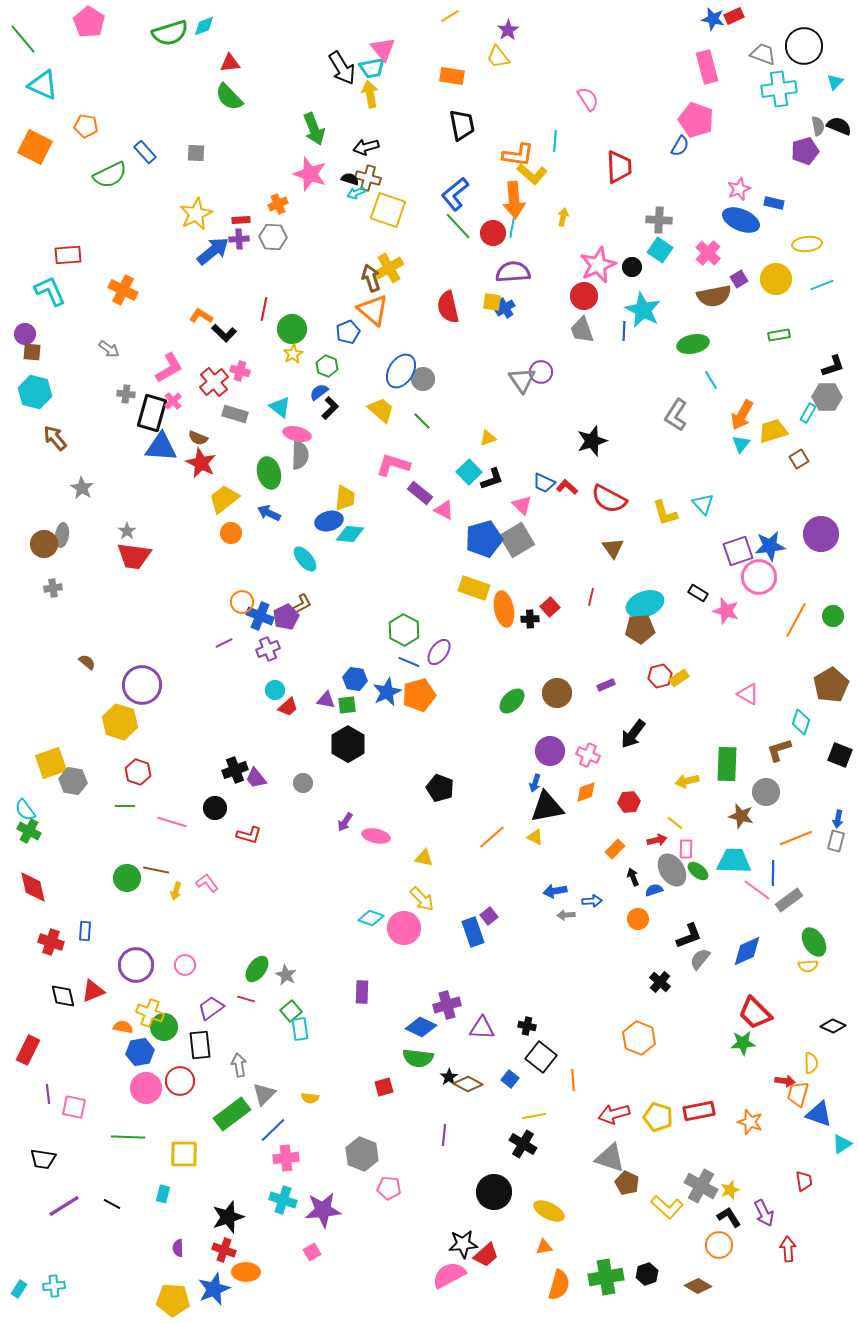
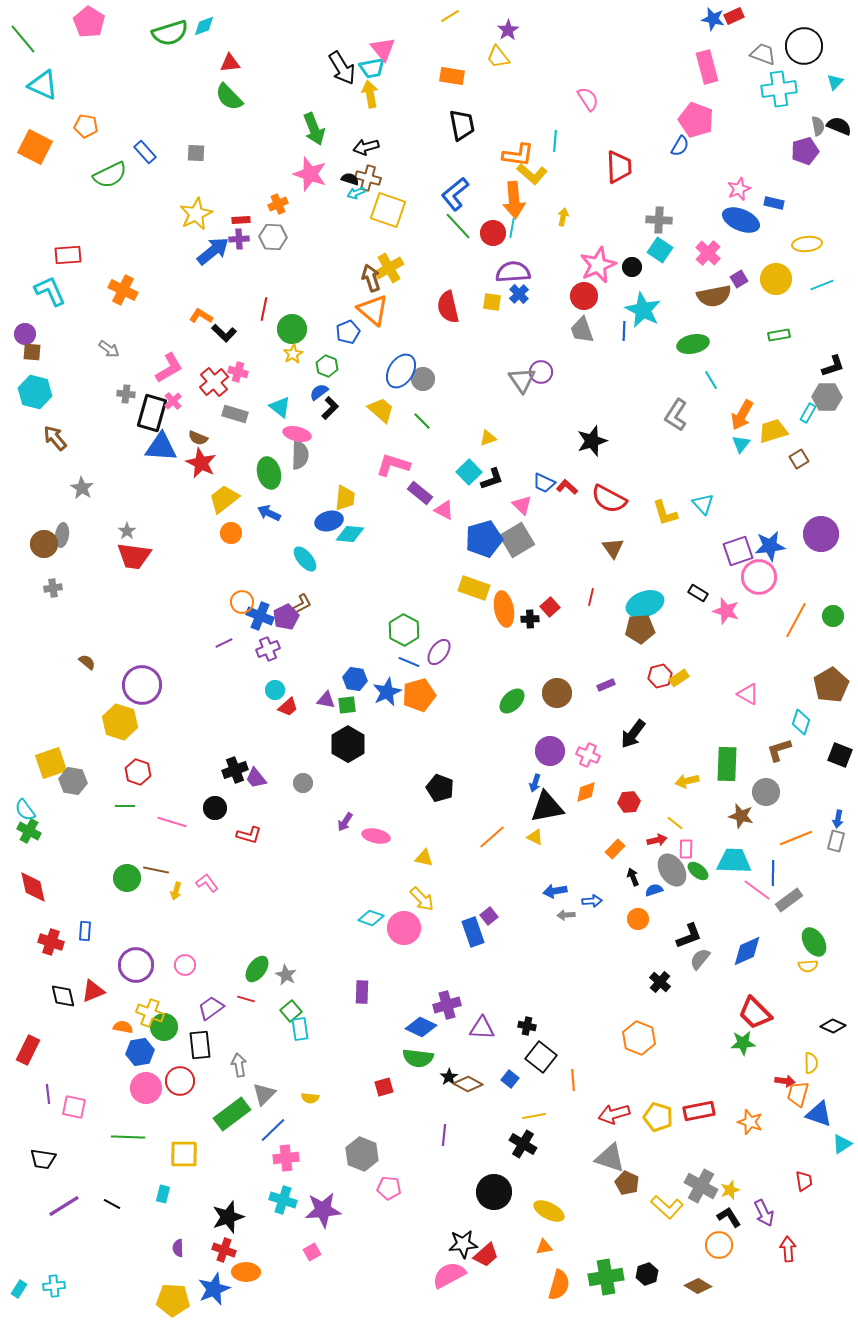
blue cross at (505, 308): moved 14 px right, 14 px up; rotated 12 degrees counterclockwise
pink cross at (240, 371): moved 2 px left, 1 px down
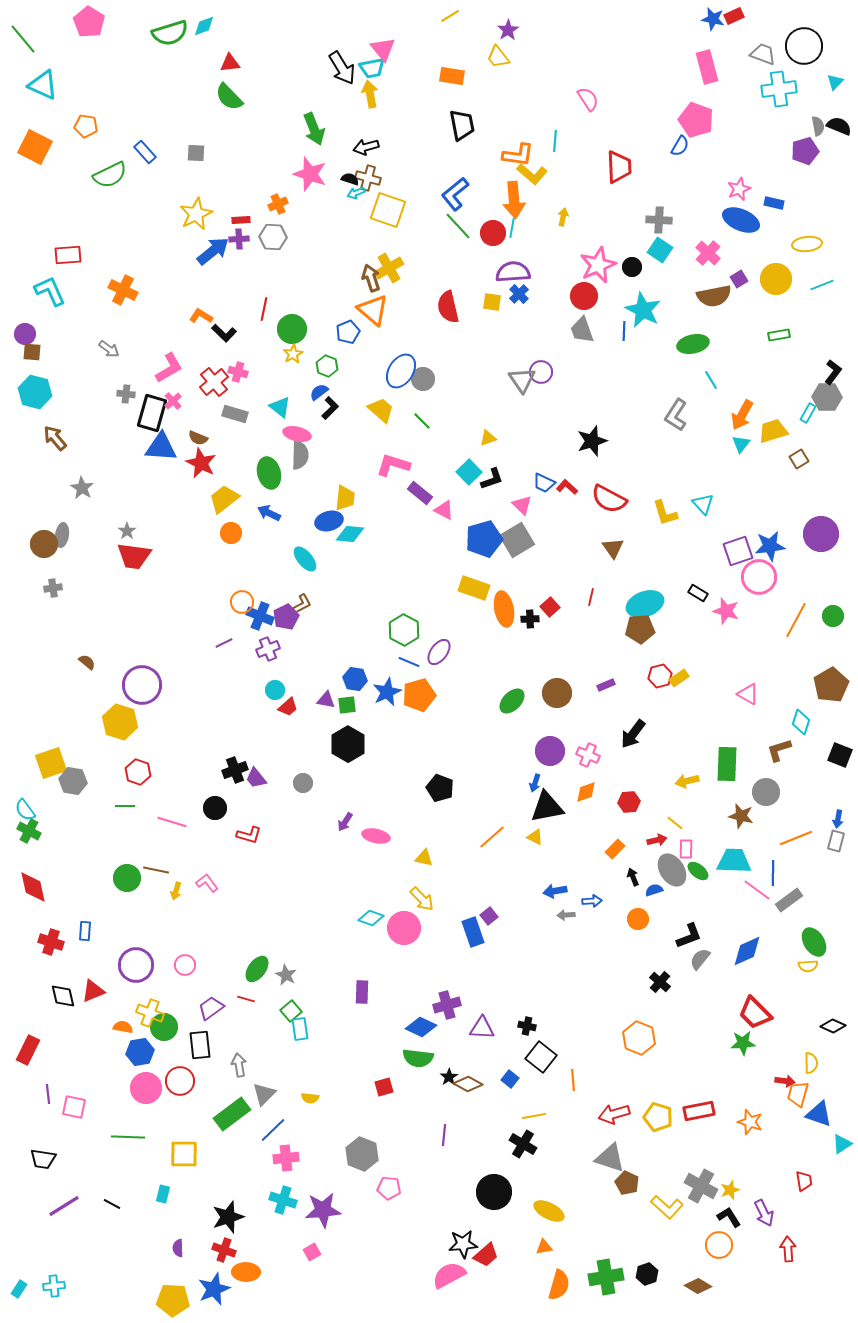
black L-shape at (833, 366): moved 6 px down; rotated 35 degrees counterclockwise
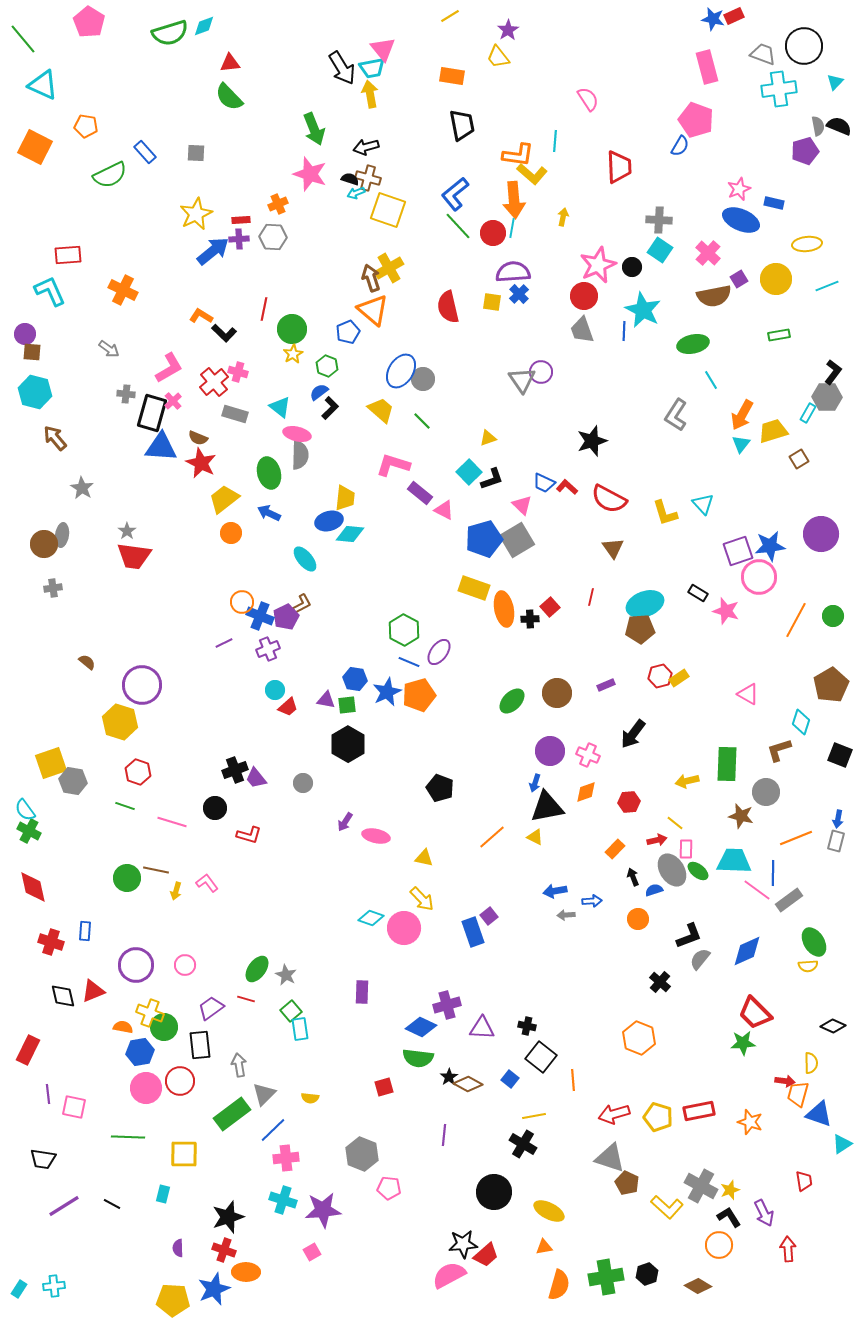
cyan line at (822, 285): moved 5 px right, 1 px down
green line at (125, 806): rotated 18 degrees clockwise
